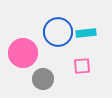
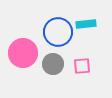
cyan rectangle: moved 9 px up
gray circle: moved 10 px right, 15 px up
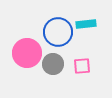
pink circle: moved 4 px right
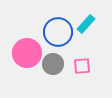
cyan rectangle: rotated 42 degrees counterclockwise
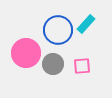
blue circle: moved 2 px up
pink circle: moved 1 px left
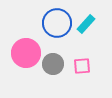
blue circle: moved 1 px left, 7 px up
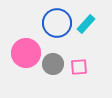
pink square: moved 3 px left, 1 px down
